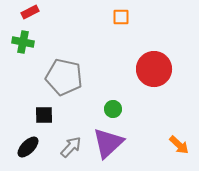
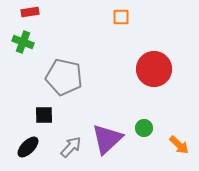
red rectangle: rotated 18 degrees clockwise
green cross: rotated 10 degrees clockwise
green circle: moved 31 px right, 19 px down
purple triangle: moved 1 px left, 4 px up
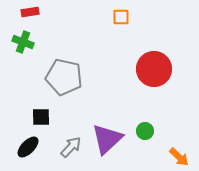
black square: moved 3 px left, 2 px down
green circle: moved 1 px right, 3 px down
orange arrow: moved 12 px down
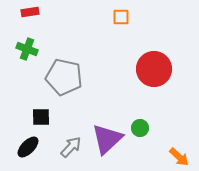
green cross: moved 4 px right, 7 px down
green circle: moved 5 px left, 3 px up
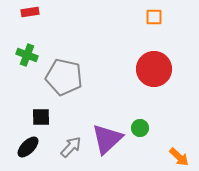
orange square: moved 33 px right
green cross: moved 6 px down
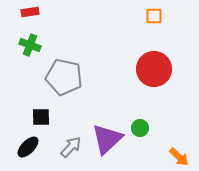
orange square: moved 1 px up
green cross: moved 3 px right, 10 px up
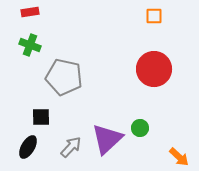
black ellipse: rotated 15 degrees counterclockwise
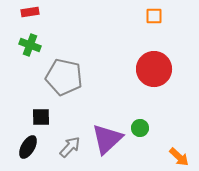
gray arrow: moved 1 px left
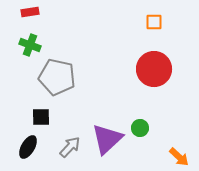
orange square: moved 6 px down
gray pentagon: moved 7 px left
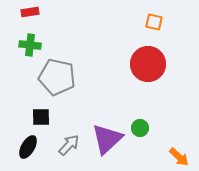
orange square: rotated 12 degrees clockwise
green cross: rotated 15 degrees counterclockwise
red circle: moved 6 px left, 5 px up
gray arrow: moved 1 px left, 2 px up
